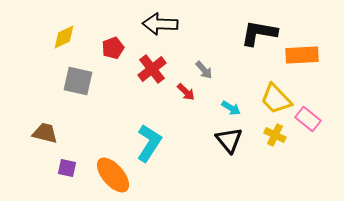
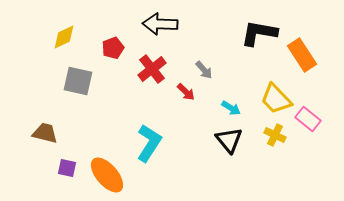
orange rectangle: rotated 60 degrees clockwise
orange ellipse: moved 6 px left
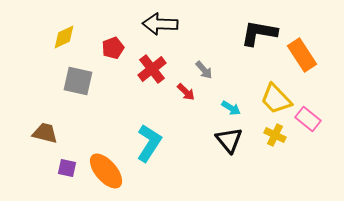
orange ellipse: moved 1 px left, 4 px up
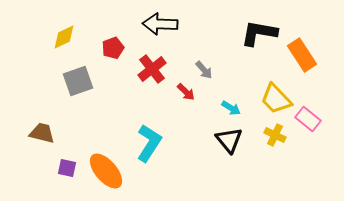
gray square: rotated 32 degrees counterclockwise
brown trapezoid: moved 3 px left
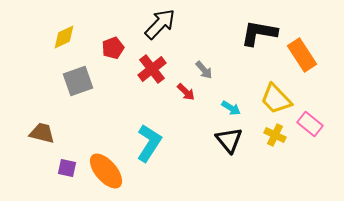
black arrow: rotated 132 degrees clockwise
pink rectangle: moved 2 px right, 5 px down
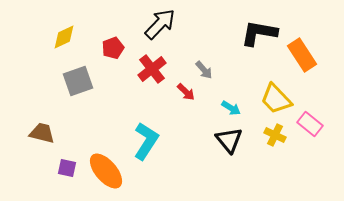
cyan L-shape: moved 3 px left, 2 px up
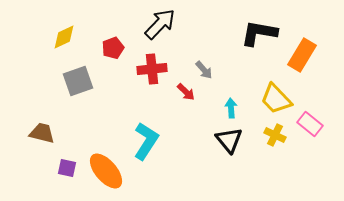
orange rectangle: rotated 64 degrees clockwise
red cross: rotated 32 degrees clockwise
cyan arrow: rotated 126 degrees counterclockwise
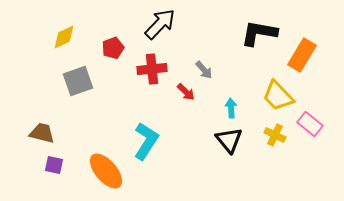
yellow trapezoid: moved 2 px right, 3 px up
purple square: moved 13 px left, 3 px up
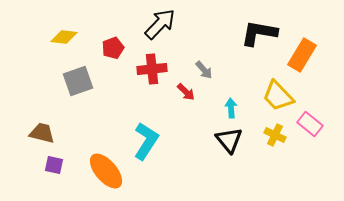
yellow diamond: rotated 32 degrees clockwise
